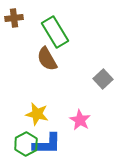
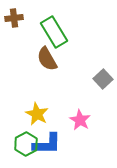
green rectangle: moved 1 px left
yellow star: rotated 15 degrees clockwise
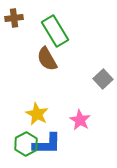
green rectangle: moved 1 px right, 1 px up
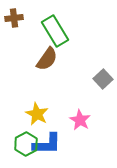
brown semicircle: rotated 115 degrees counterclockwise
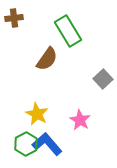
green rectangle: moved 13 px right
blue L-shape: rotated 132 degrees counterclockwise
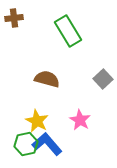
brown semicircle: moved 20 px down; rotated 110 degrees counterclockwise
yellow star: moved 7 px down
green hexagon: rotated 15 degrees clockwise
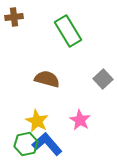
brown cross: moved 1 px up
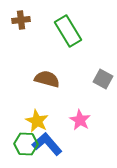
brown cross: moved 7 px right, 3 px down
gray square: rotated 18 degrees counterclockwise
green hexagon: rotated 15 degrees clockwise
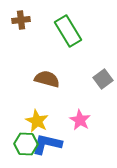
gray square: rotated 24 degrees clockwise
blue L-shape: rotated 36 degrees counterclockwise
